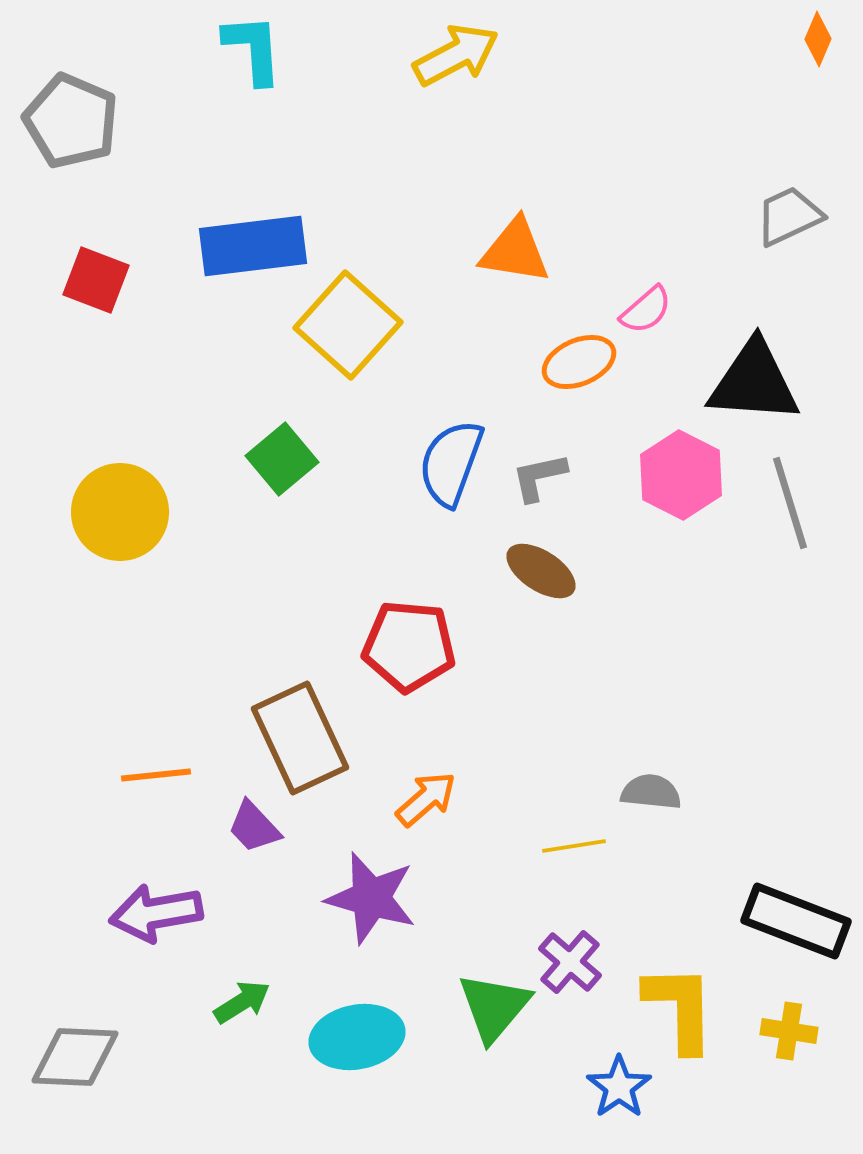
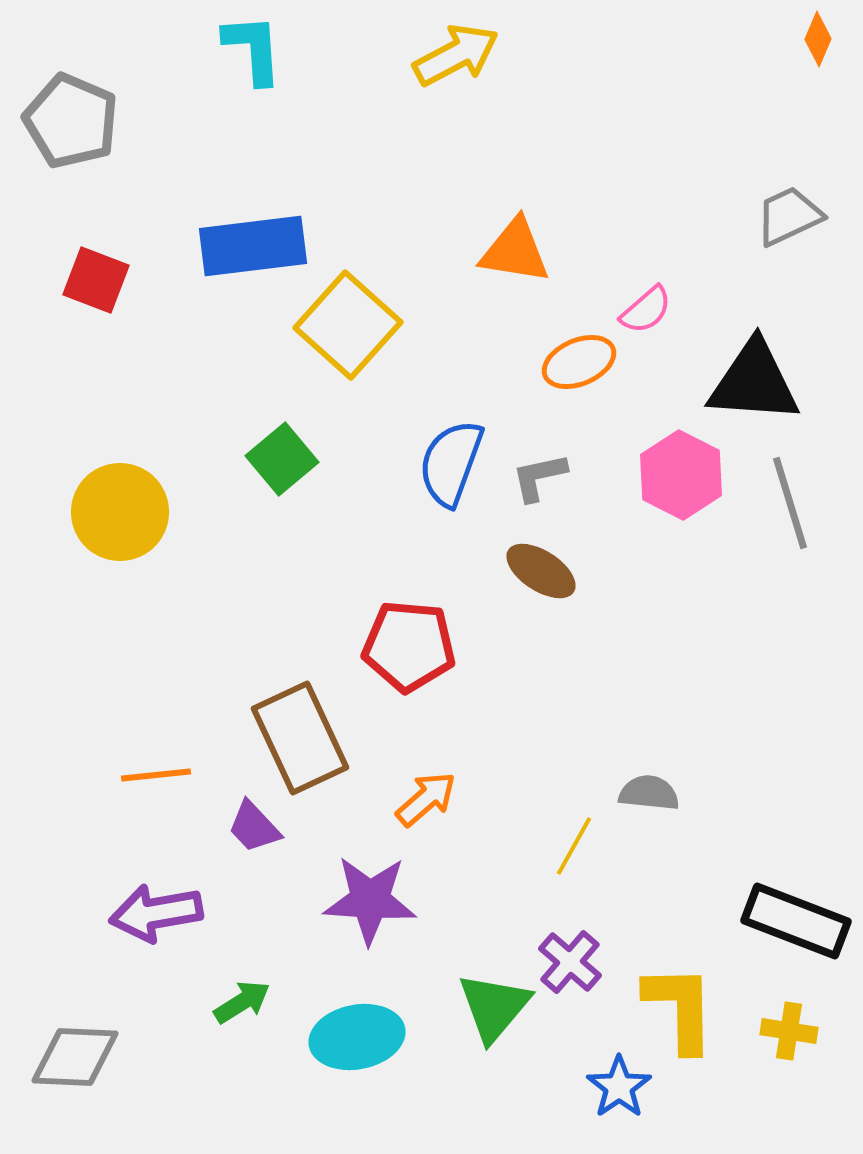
gray semicircle: moved 2 px left, 1 px down
yellow line: rotated 52 degrees counterclockwise
purple star: moved 1 px left, 2 px down; rotated 12 degrees counterclockwise
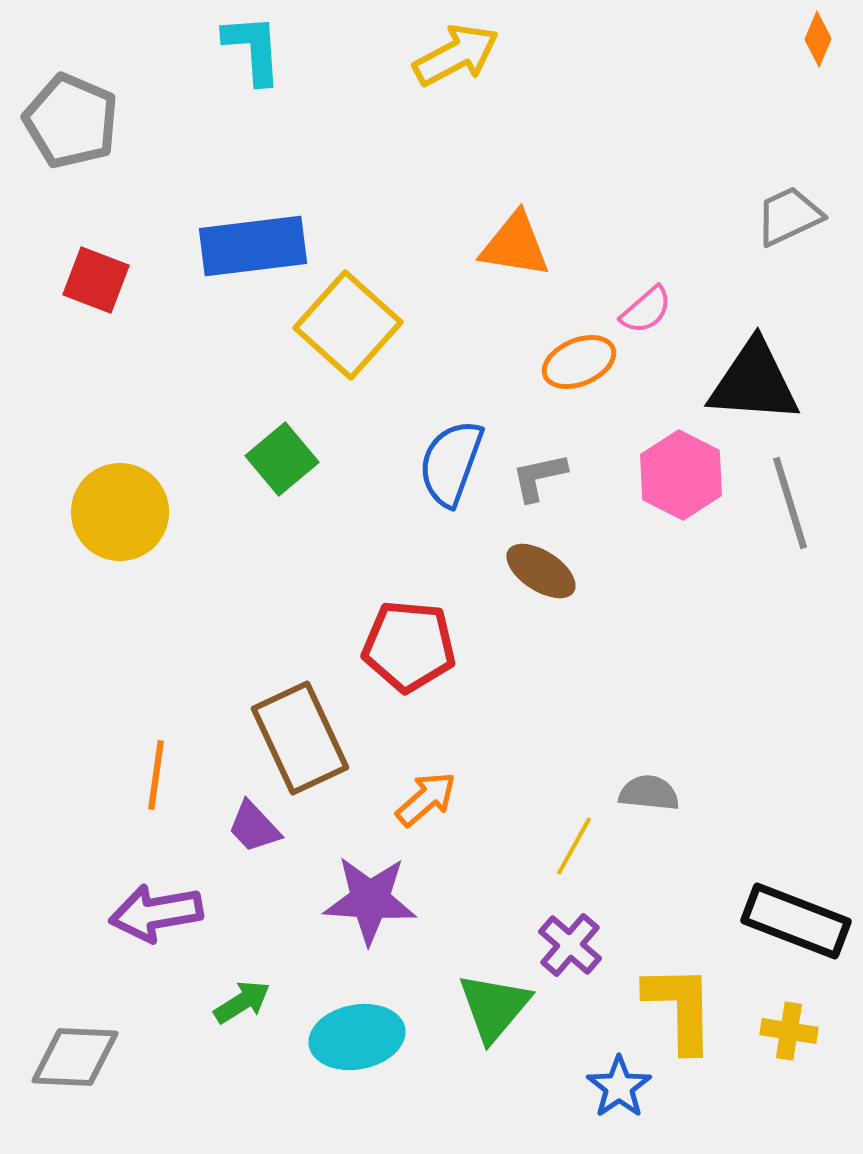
orange triangle: moved 6 px up
orange line: rotated 76 degrees counterclockwise
purple cross: moved 17 px up
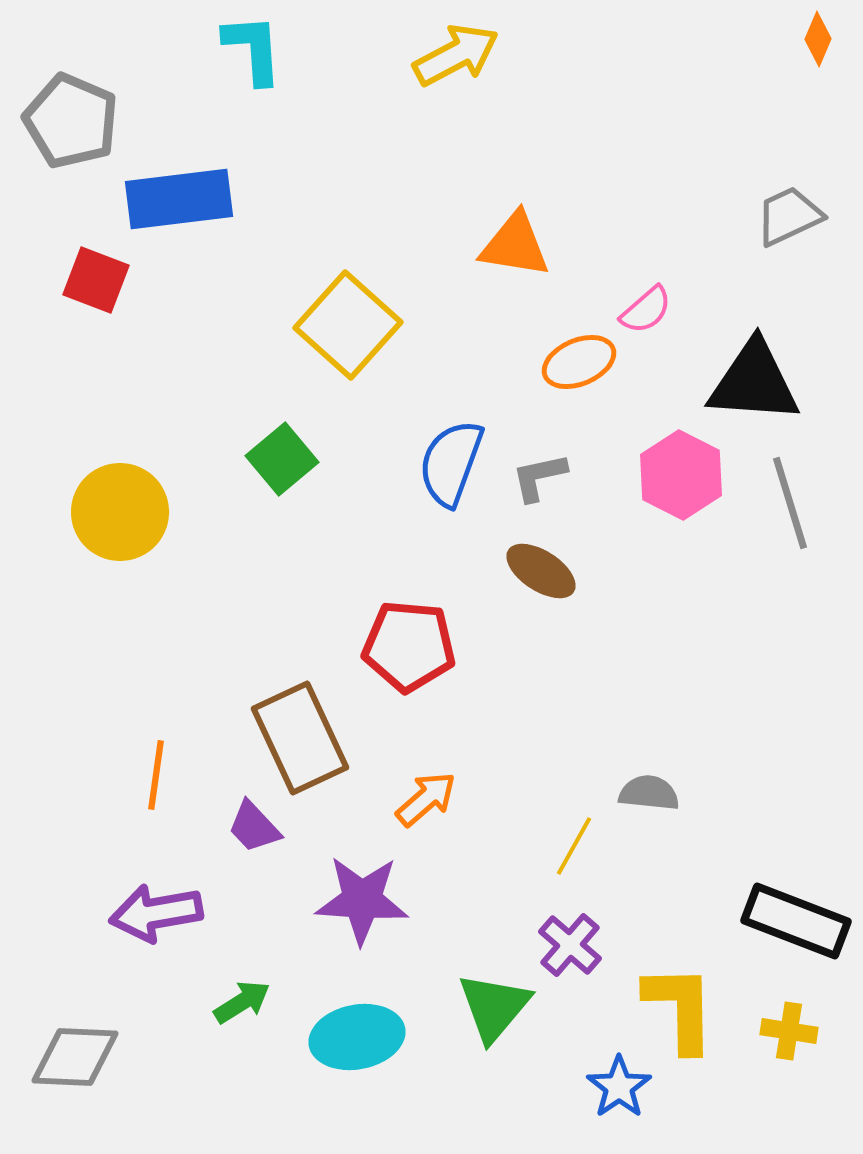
blue rectangle: moved 74 px left, 47 px up
purple star: moved 8 px left
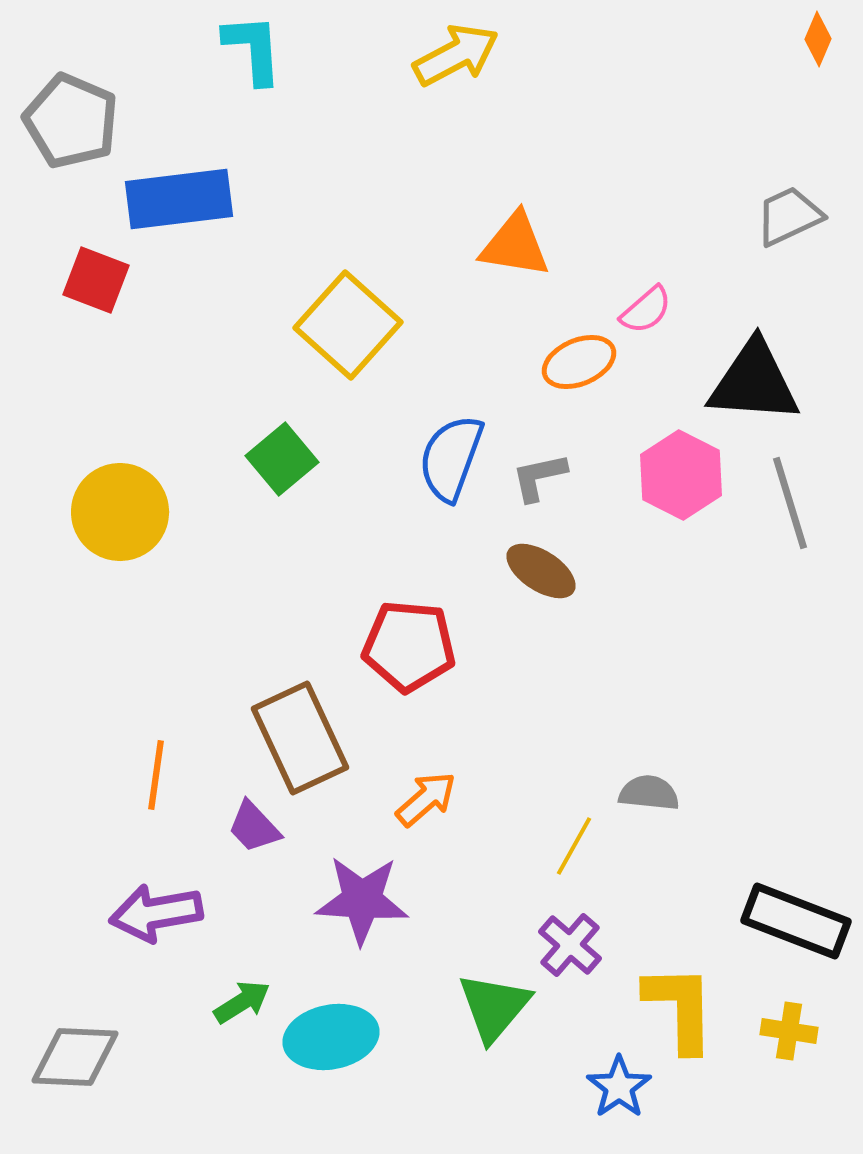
blue semicircle: moved 5 px up
cyan ellipse: moved 26 px left
